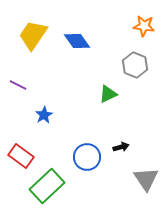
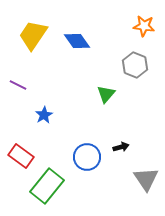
green triangle: moved 2 px left; rotated 24 degrees counterclockwise
green rectangle: rotated 8 degrees counterclockwise
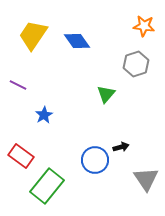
gray hexagon: moved 1 px right, 1 px up; rotated 20 degrees clockwise
blue circle: moved 8 px right, 3 px down
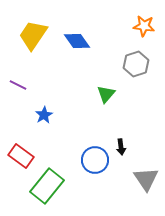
black arrow: rotated 98 degrees clockwise
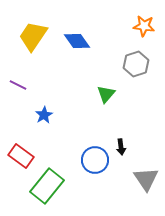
yellow trapezoid: moved 1 px down
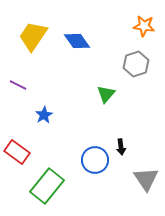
red rectangle: moved 4 px left, 4 px up
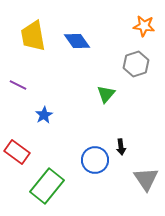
yellow trapezoid: rotated 44 degrees counterclockwise
